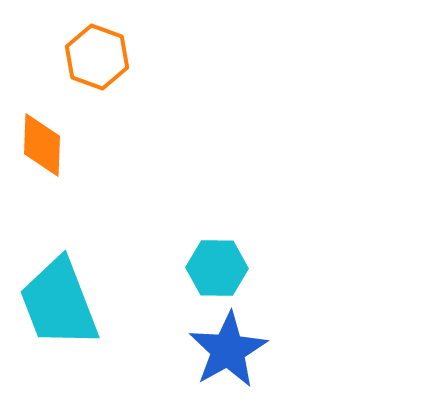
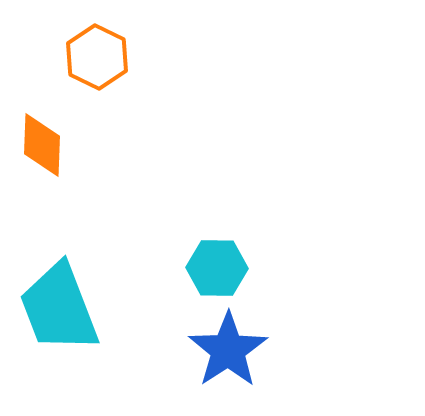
orange hexagon: rotated 6 degrees clockwise
cyan trapezoid: moved 5 px down
blue star: rotated 4 degrees counterclockwise
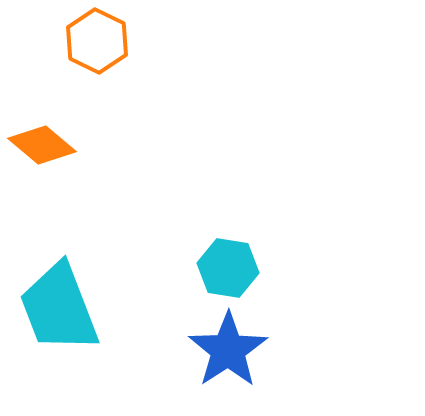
orange hexagon: moved 16 px up
orange diamond: rotated 52 degrees counterclockwise
cyan hexagon: moved 11 px right; rotated 8 degrees clockwise
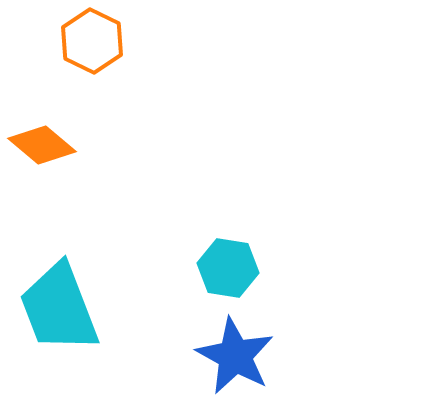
orange hexagon: moved 5 px left
blue star: moved 7 px right, 6 px down; rotated 10 degrees counterclockwise
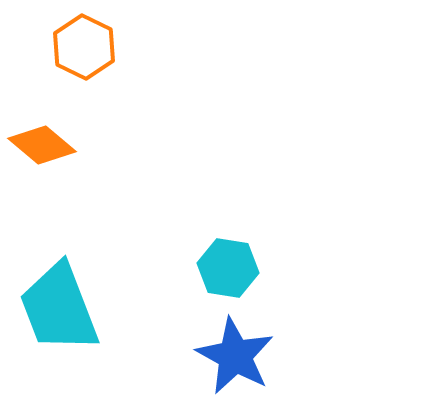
orange hexagon: moved 8 px left, 6 px down
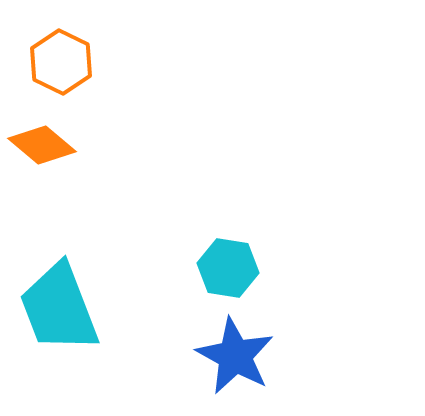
orange hexagon: moved 23 px left, 15 px down
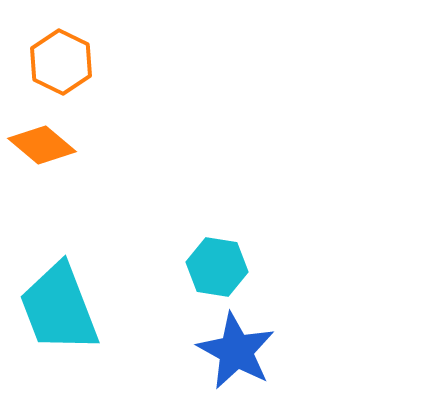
cyan hexagon: moved 11 px left, 1 px up
blue star: moved 1 px right, 5 px up
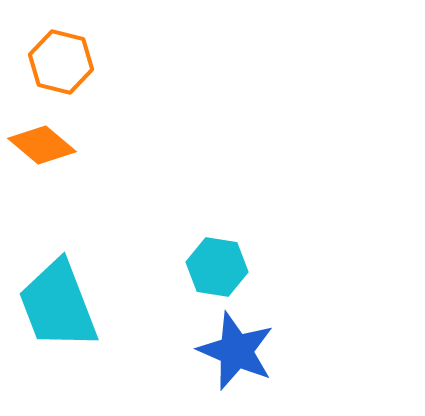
orange hexagon: rotated 12 degrees counterclockwise
cyan trapezoid: moved 1 px left, 3 px up
blue star: rotated 6 degrees counterclockwise
